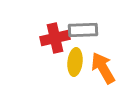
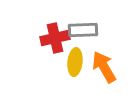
orange arrow: moved 1 px right, 1 px up
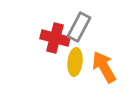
gray rectangle: moved 4 px left, 3 px up; rotated 60 degrees counterclockwise
red cross: rotated 28 degrees clockwise
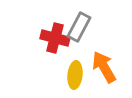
yellow ellipse: moved 13 px down
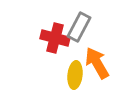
orange arrow: moved 7 px left, 4 px up
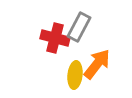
orange arrow: moved 1 px down; rotated 68 degrees clockwise
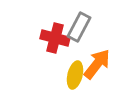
yellow ellipse: rotated 8 degrees clockwise
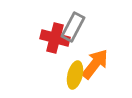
gray rectangle: moved 6 px left
orange arrow: moved 2 px left
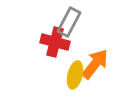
gray rectangle: moved 4 px left, 5 px up
red cross: moved 4 px down
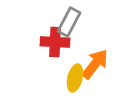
red cross: rotated 12 degrees counterclockwise
yellow ellipse: moved 3 px down
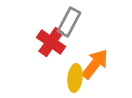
red cross: moved 4 px left; rotated 32 degrees clockwise
yellow ellipse: rotated 8 degrees counterclockwise
